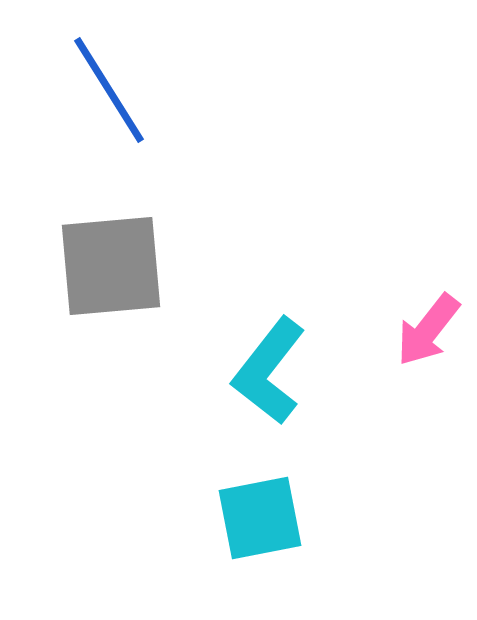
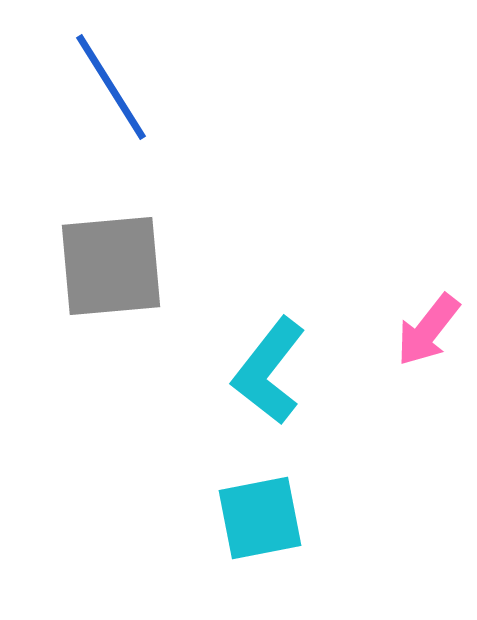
blue line: moved 2 px right, 3 px up
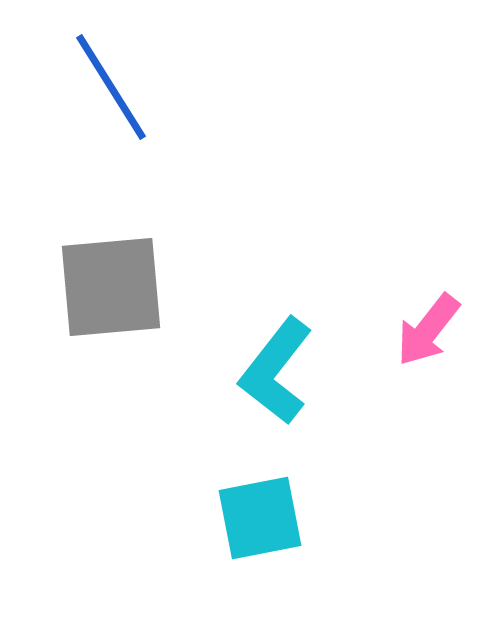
gray square: moved 21 px down
cyan L-shape: moved 7 px right
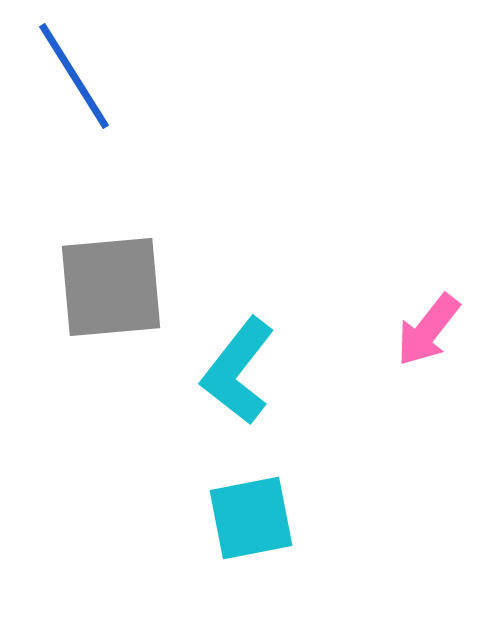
blue line: moved 37 px left, 11 px up
cyan L-shape: moved 38 px left
cyan square: moved 9 px left
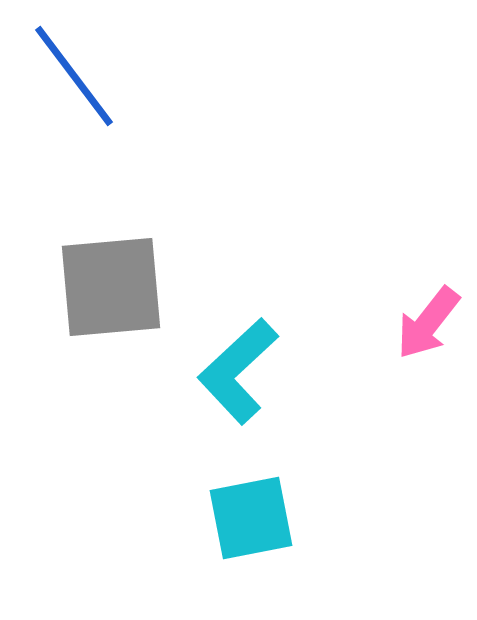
blue line: rotated 5 degrees counterclockwise
pink arrow: moved 7 px up
cyan L-shape: rotated 9 degrees clockwise
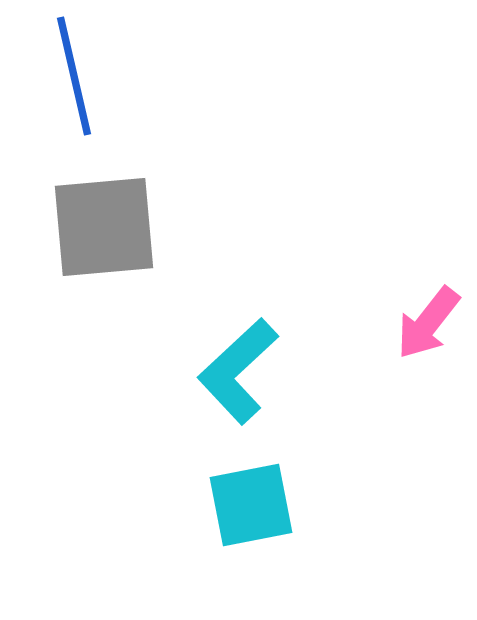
blue line: rotated 24 degrees clockwise
gray square: moved 7 px left, 60 px up
cyan square: moved 13 px up
